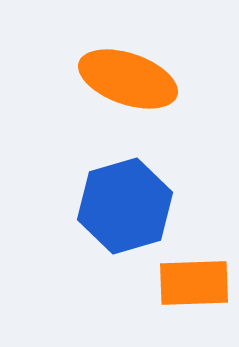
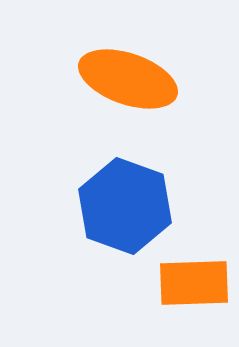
blue hexagon: rotated 24 degrees counterclockwise
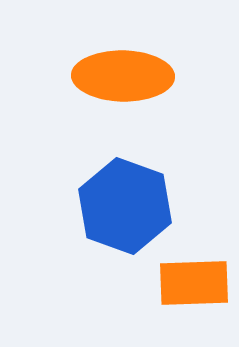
orange ellipse: moved 5 px left, 3 px up; rotated 18 degrees counterclockwise
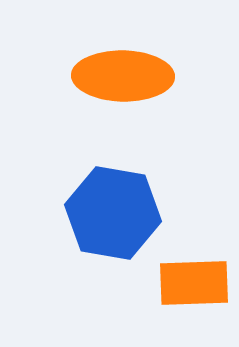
blue hexagon: moved 12 px left, 7 px down; rotated 10 degrees counterclockwise
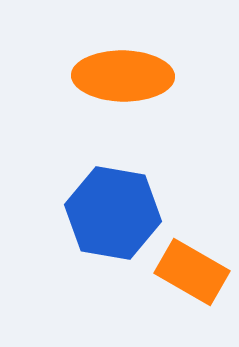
orange rectangle: moved 2 px left, 11 px up; rotated 32 degrees clockwise
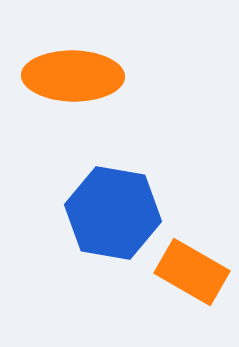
orange ellipse: moved 50 px left
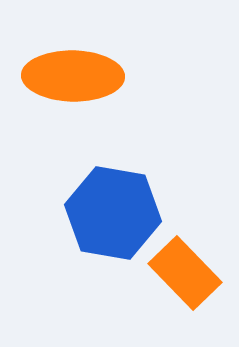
orange rectangle: moved 7 px left, 1 px down; rotated 16 degrees clockwise
